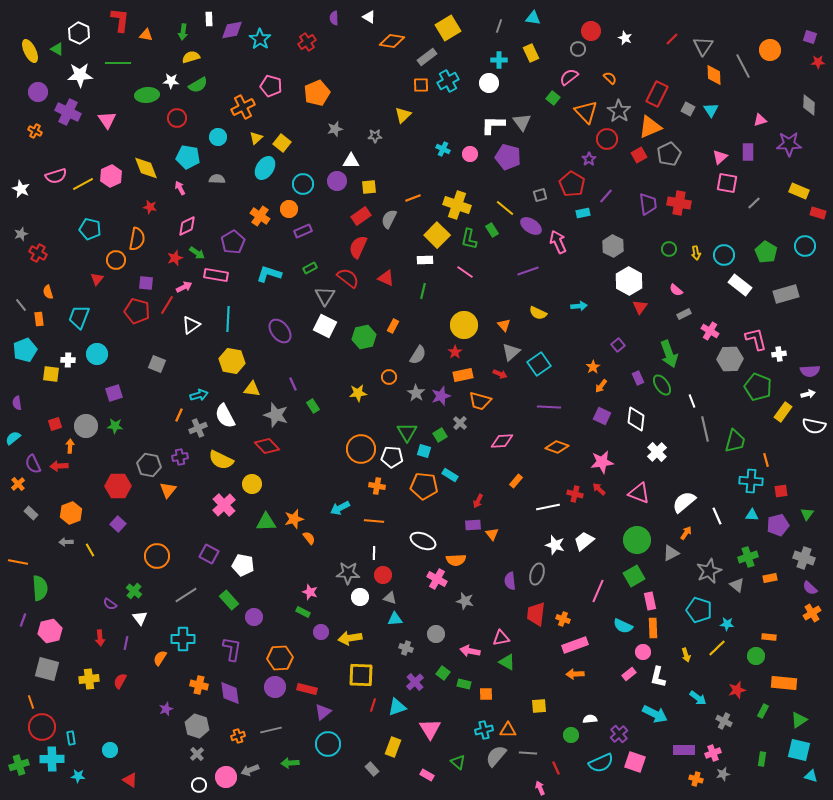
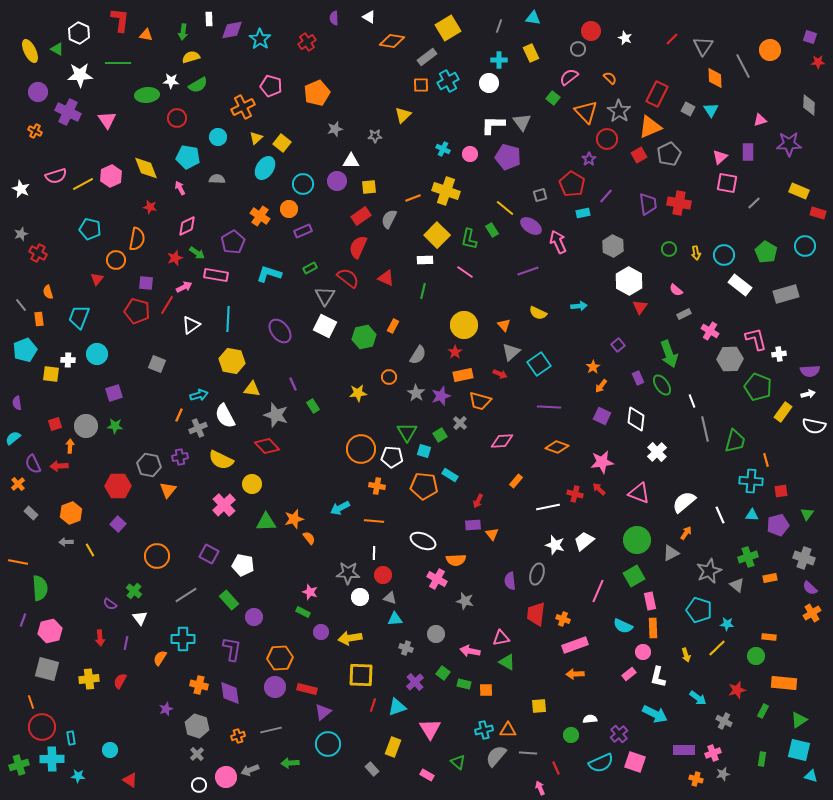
orange diamond at (714, 75): moved 1 px right, 3 px down
yellow cross at (457, 205): moved 11 px left, 14 px up
white line at (717, 516): moved 3 px right, 1 px up
orange square at (486, 694): moved 4 px up
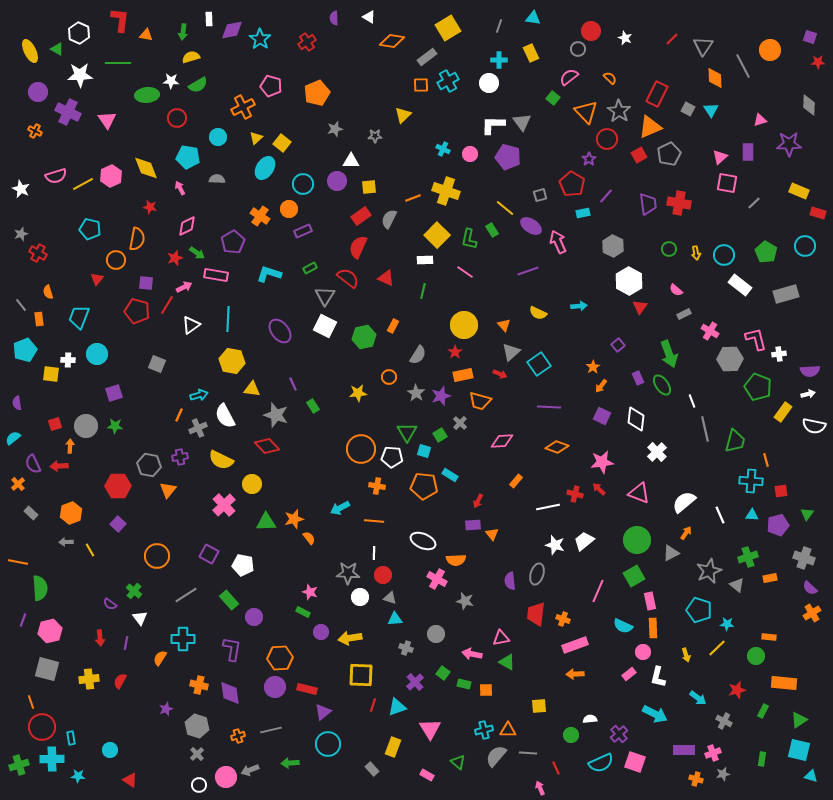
pink arrow at (470, 651): moved 2 px right, 3 px down
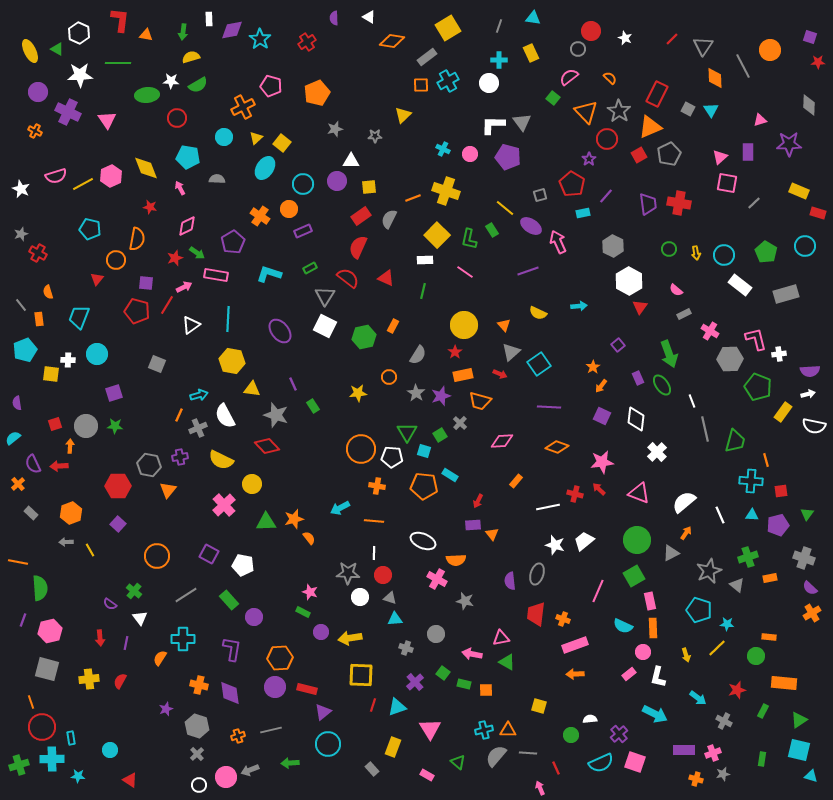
cyan circle at (218, 137): moved 6 px right
yellow square at (539, 706): rotated 21 degrees clockwise
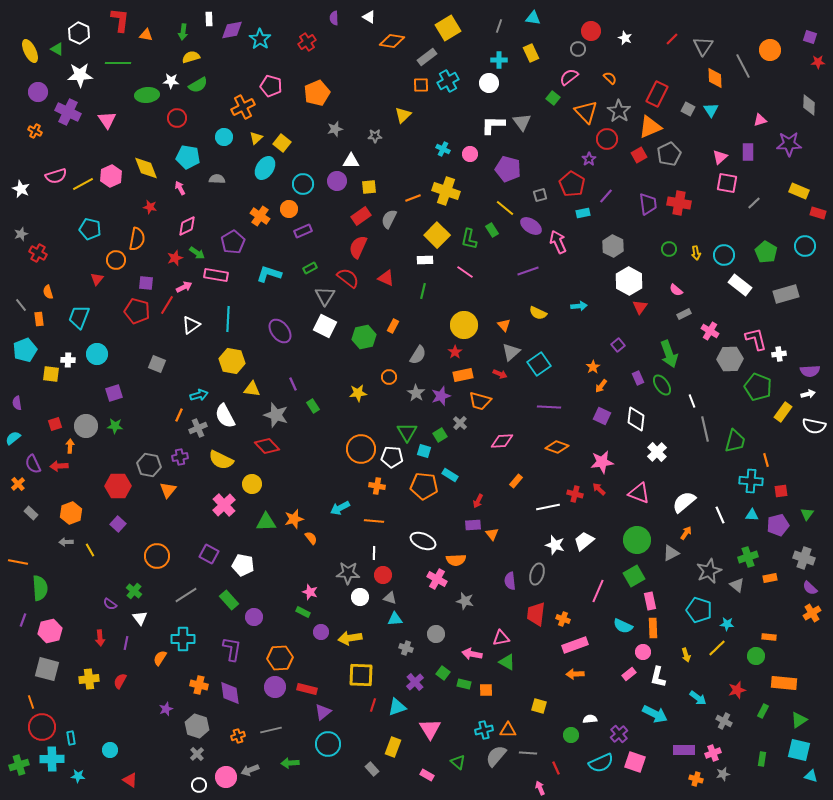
purple pentagon at (508, 157): moved 12 px down
orange semicircle at (309, 538): moved 2 px right
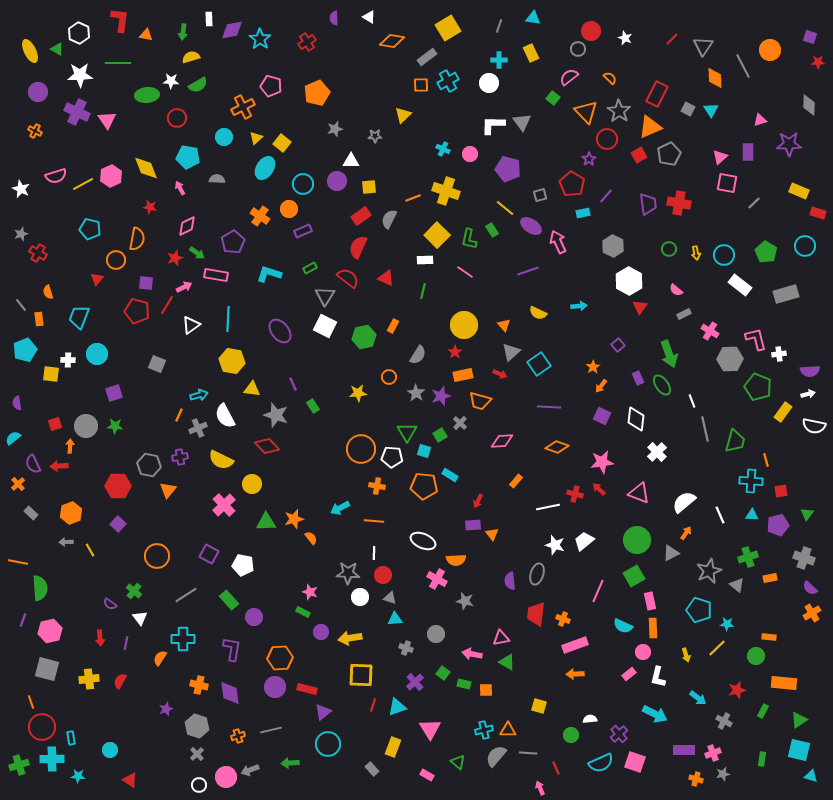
purple cross at (68, 112): moved 9 px right
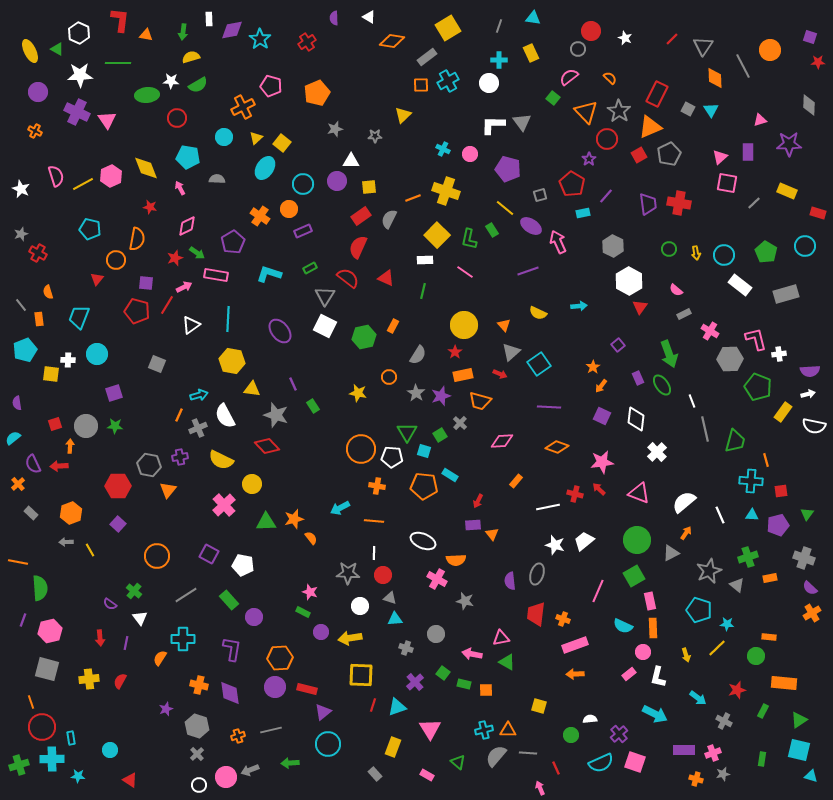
pink semicircle at (56, 176): rotated 90 degrees counterclockwise
yellow rectangle at (799, 191): moved 12 px left
yellow star at (358, 393): rotated 18 degrees clockwise
white circle at (360, 597): moved 9 px down
gray rectangle at (372, 769): moved 3 px right, 5 px down
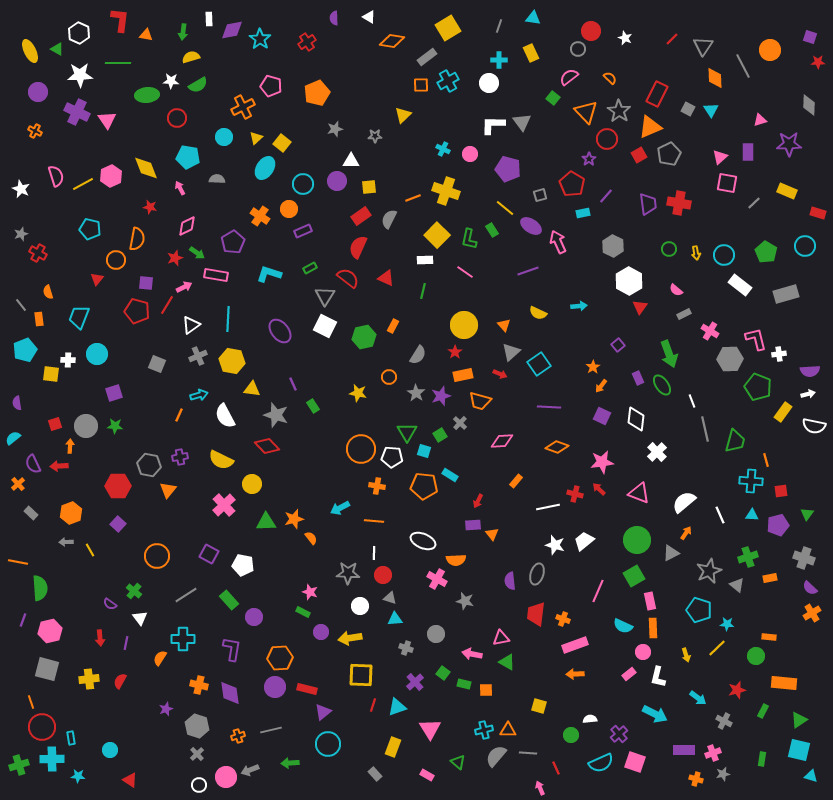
gray cross at (198, 428): moved 72 px up
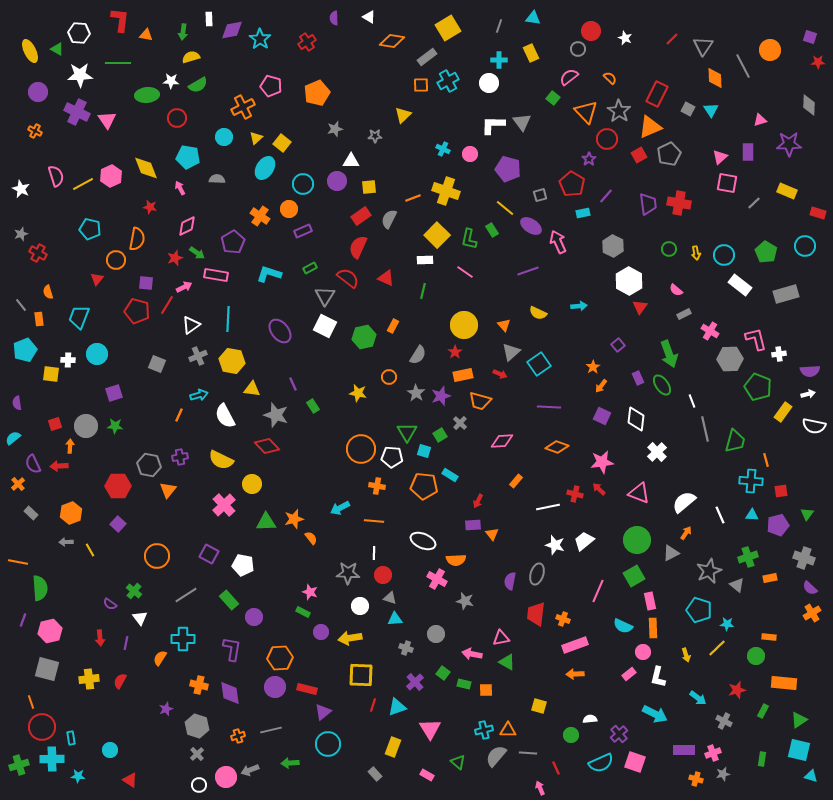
white hexagon at (79, 33): rotated 20 degrees counterclockwise
purple semicircle at (510, 581): rotated 18 degrees clockwise
